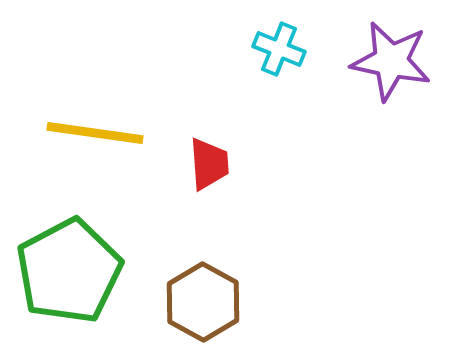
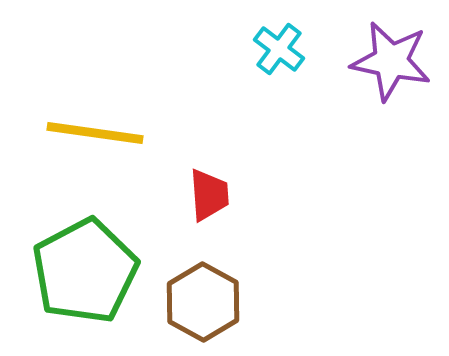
cyan cross: rotated 15 degrees clockwise
red trapezoid: moved 31 px down
green pentagon: moved 16 px right
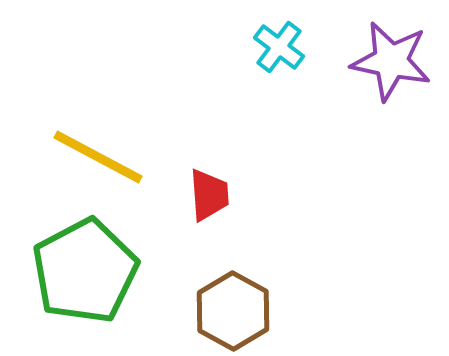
cyan cross: moved 2 px up
yellow line: moved 3 px right, 24 px down; rotated 20 degrees clockwise
brown hexagon: moved 30 px right, 9 px down
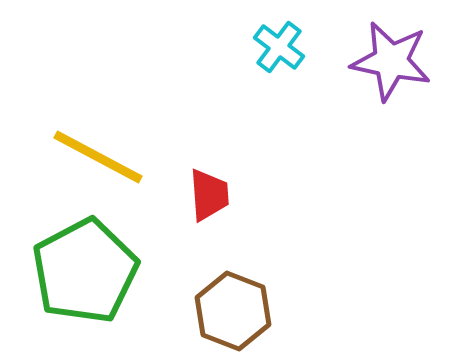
brown hexagon: rotated 8 degrees counterclockwise
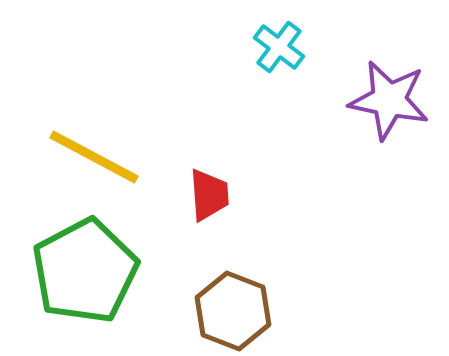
purple star: moved 2 px left, 39 px down
yellow line: moved 4 px left
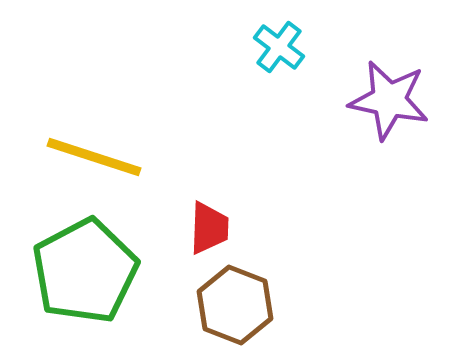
yellow line: rotated 10 degrees counterclockwise
red trapezoid: moved 33 px down; rotated 6 degrees clockwise
brown hexagon: moved 2 px right, 6 px up
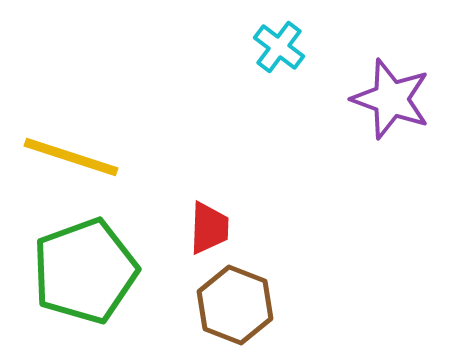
purple star: moved 2 px right, 1 px up; rotated 8 degrees clockwise
yellow line: moved 23 px left
green pentagon: rotated 8 degrees clockwise
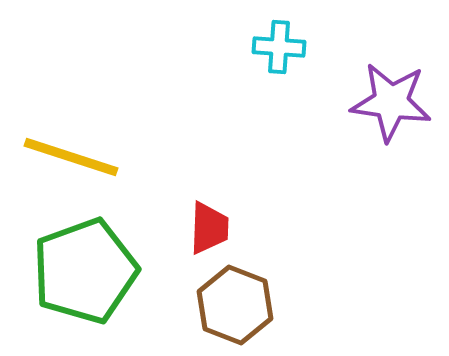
cyan cross: rotated 33 degrees counterclockwise
purple star: moved 3 px down; rotated 12 degrees counterclockwise
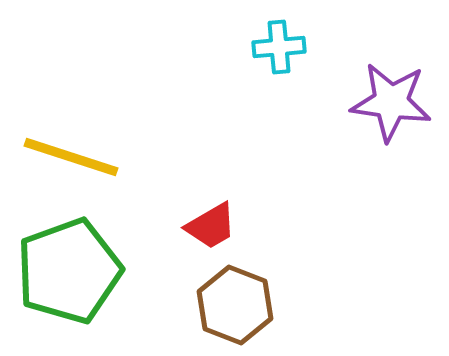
cyan cross: rotated 9 degrees counterclockwise
red trapezoid: moved 2 px right, 2 px up; rotated 58 degrees clockwise
green pentagon: moved 16 px left
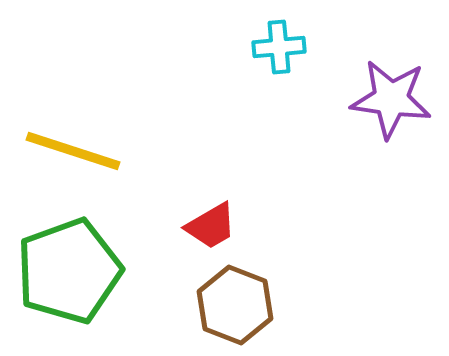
purple star: moved 3 px up
yellow line: moved 2 px right, 6 px up
